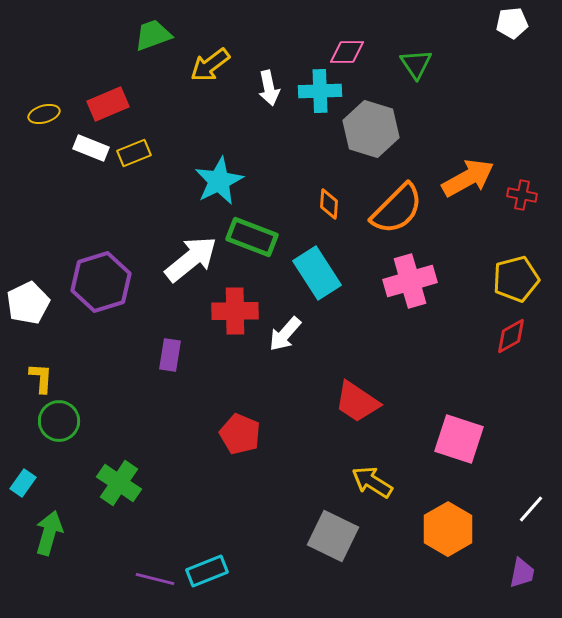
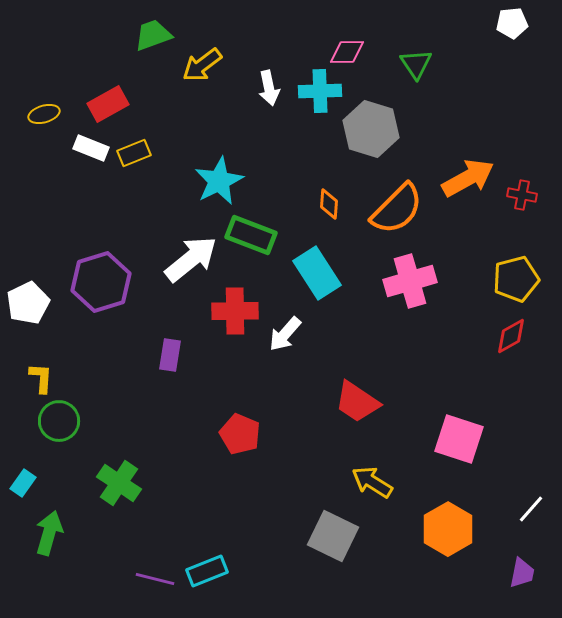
yellow arrow at (210, 65): moved 8 px left
red rectangle at (108, 104): rotated 6 degrees counterclockwise
green rectangle at (252, 237): moved 1 px left, 2 px up
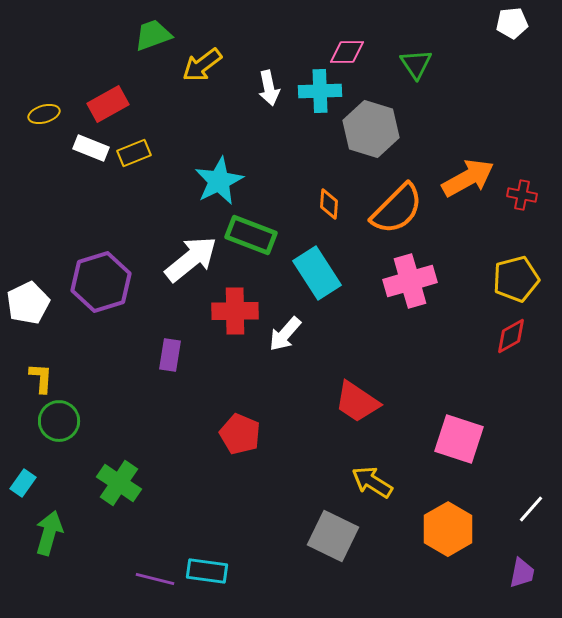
cyan rectangle at (207, 571): rotated 30 degrees clockwise
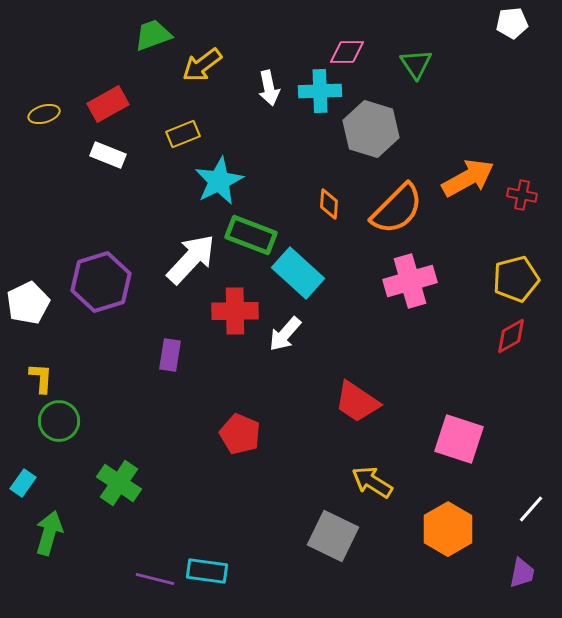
white rectangle at (91, 148): moved 17 px right, 7 px down
yellow rectangle at (134, 153): moved 49 px right, 19 px up
white arrow at (191, 259): rotated 8 degrees counterclockwise
cyan rectangle at (317, 273): moved 19 px left; rotated 15 degrees counterclockwise
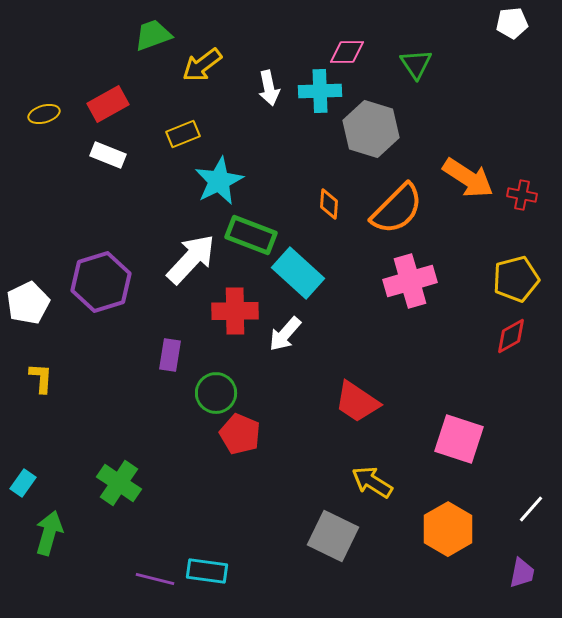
orange arrow at (468, 178): rotated 62 degrees clockwise
green circle at (59, 421): moved 157 px right, 28 px up
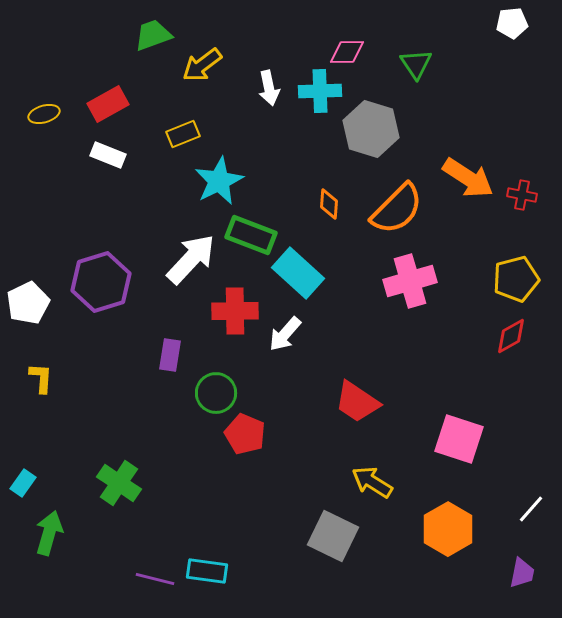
red pentagon at (240, 434): moved 5 px right
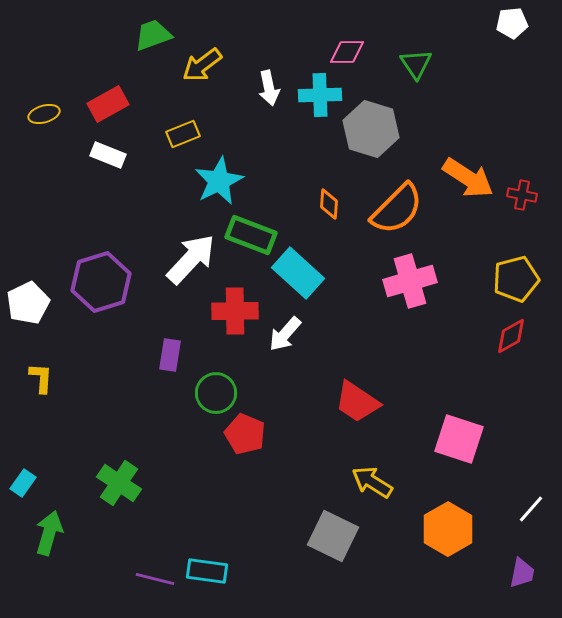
cyan cross at (320, 91): moved 4 px down
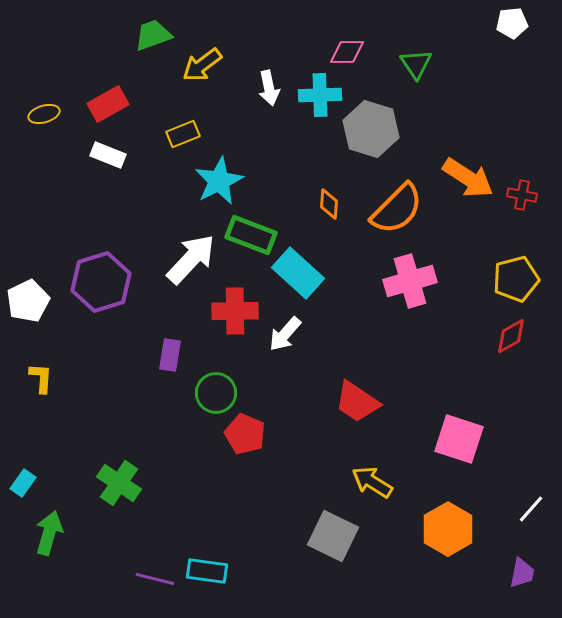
white pentagon at (28, 303): moved 2 px up
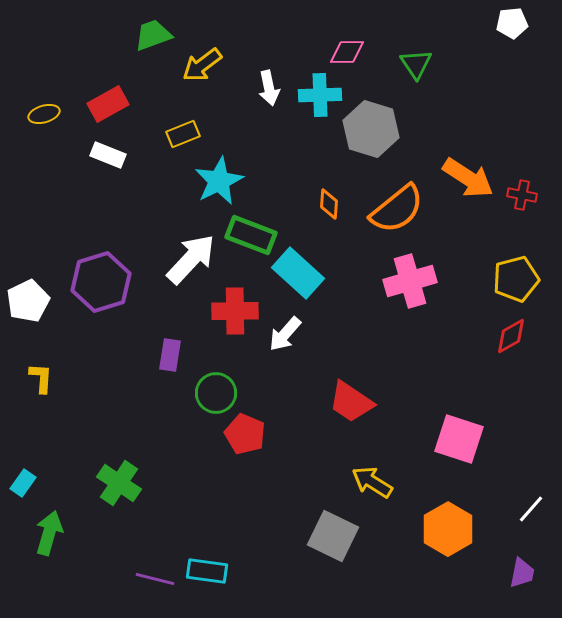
orange semicircle at (397, 209): rotated 6 degrees clockwise
red trapezoid at (357, 402): moved 6 px left
